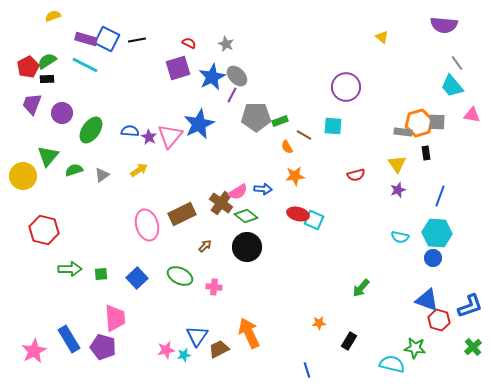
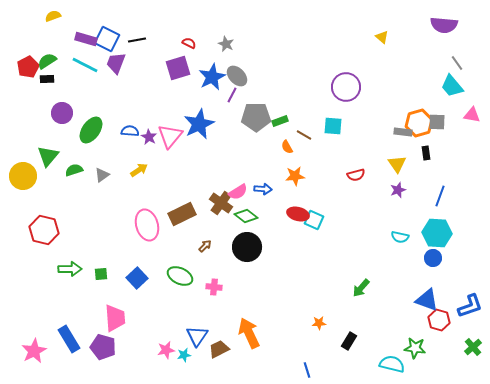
purple trapezoid at (32, 104): moved 84 px right, 41 px up
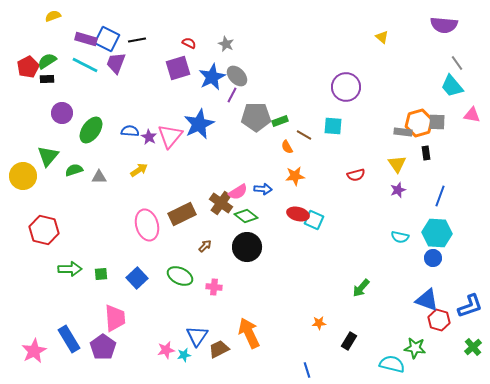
gray triangle at (102, 175): moved 3 px left, 2 px down; rotated 35 degrees clockwise
purple pentagon at (103, 347): rotated 20 degrees clockwise
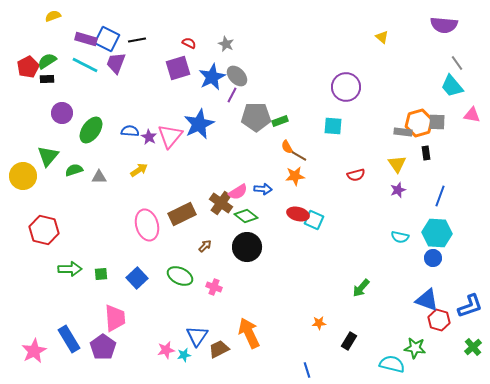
brown line at (304, 135): moved 5 px left, 21 px down
pink cross at (214, 287): rotated 14 degrees clockwise
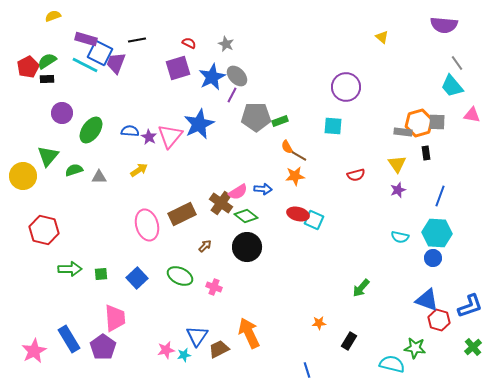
blue square at (107, 39): moved 7 px left, 14 px down
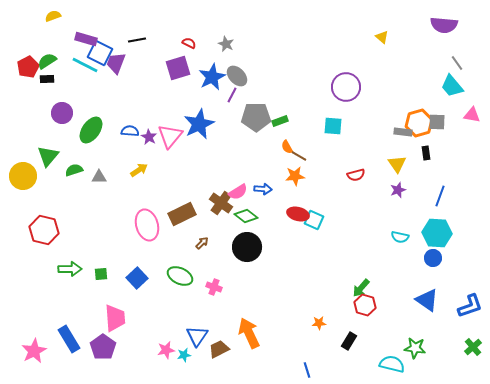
brown arrow at (205, 246): moved 3 px left, 3 px up
blue triangle at (427, 300): rotated 15 degrees clockwise
red hexagon at (439, 320): moved 74 px left, 15 px up
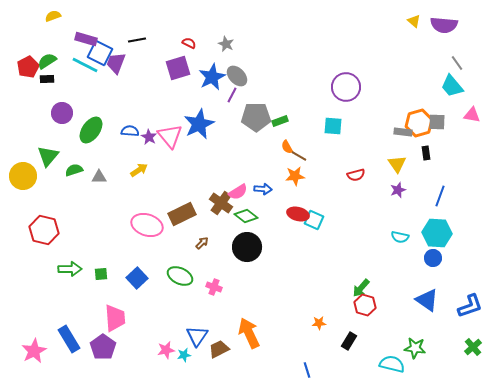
yellow triangle at (382, 37): moved 32 px right, 16 px up
pink triangle at (170, 136): rotated 20 degrees counterclockwise
pink ellipse at (147, 225): rotated 56 degrees counterclockwise
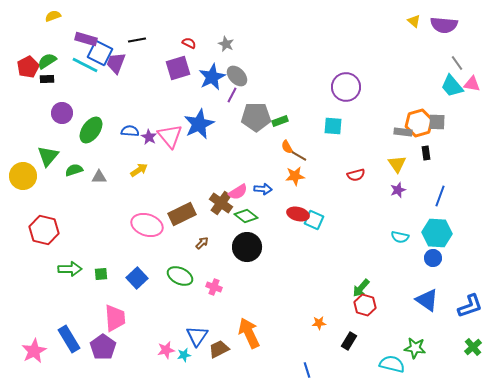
pink triangle at (472, 115): moved 31 px up
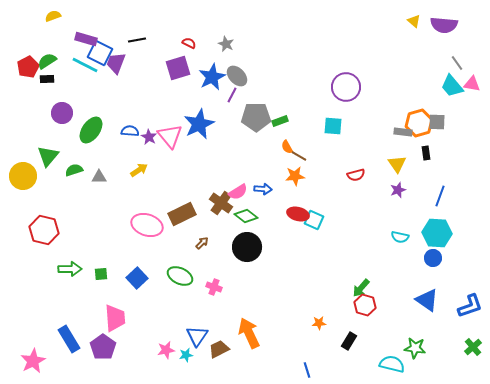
pink star at (34, 351): moved 1 px left, 10 px down
cyan star at (184, 355): moved 2 px right
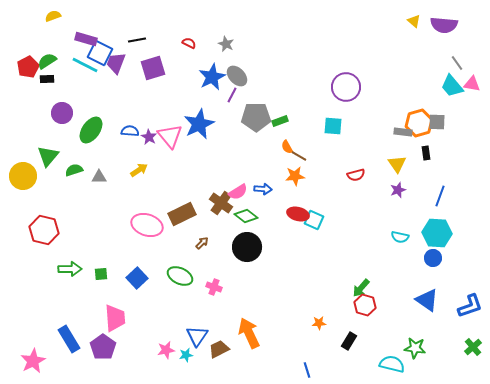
purple square at (178, 68): moved 25 px left
